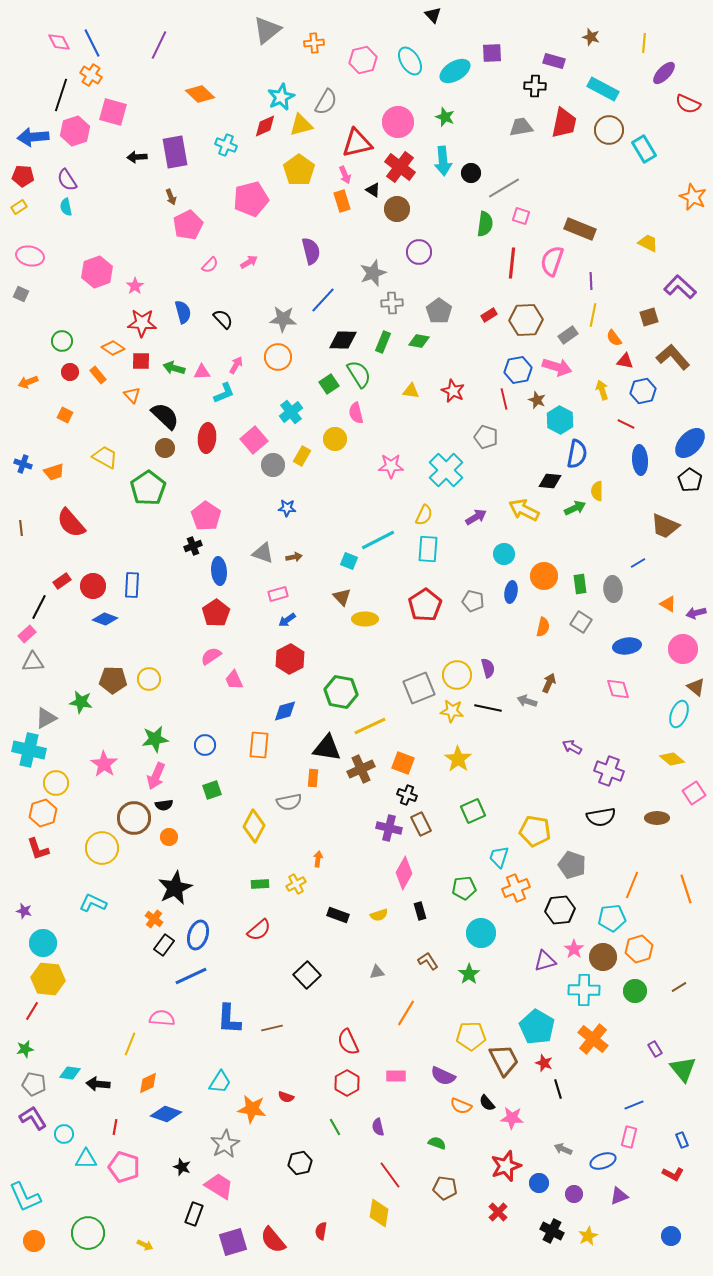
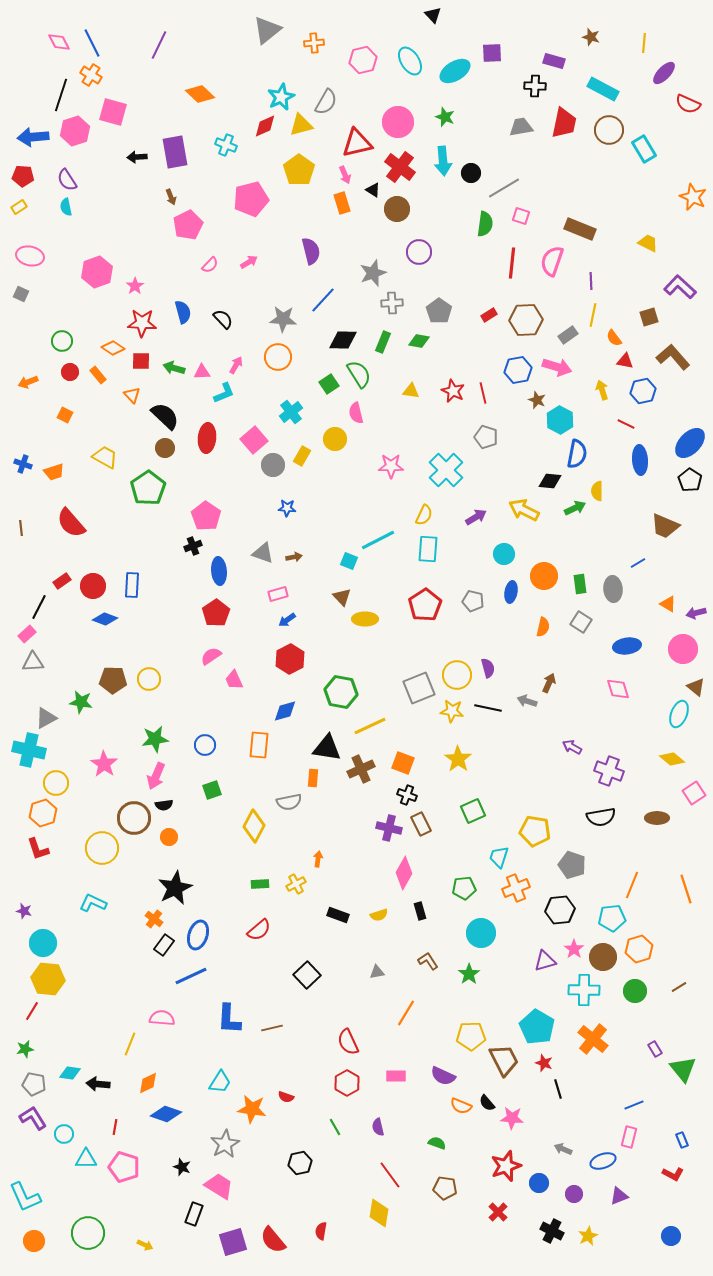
orange rectangle at (342, 201): moved 2 px down
red line at (504, 399): moved 21 px left, 6 px up
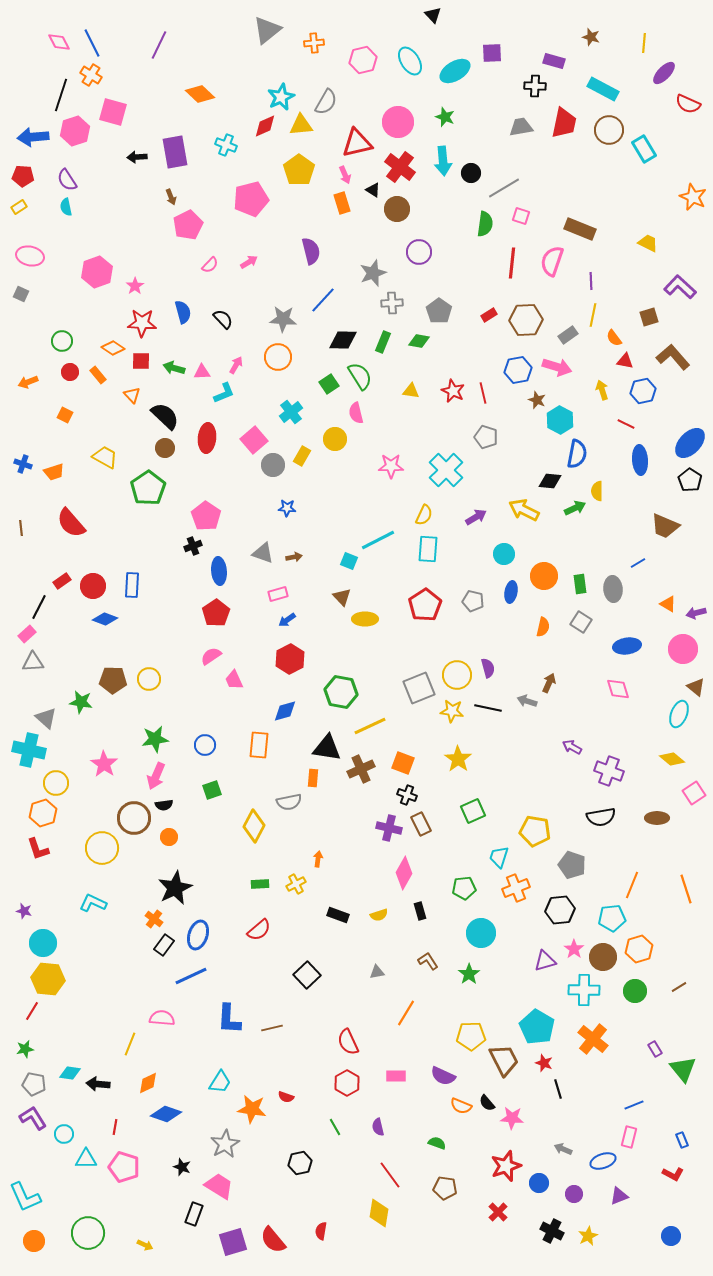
yellow triangle at (301, 125): rotated 10 degrees clockwise
green semicircle at (359, 374): moved 1 px right, 2 px down
gray triangle at (46, 718): rotated 50 degrees counterclockwise
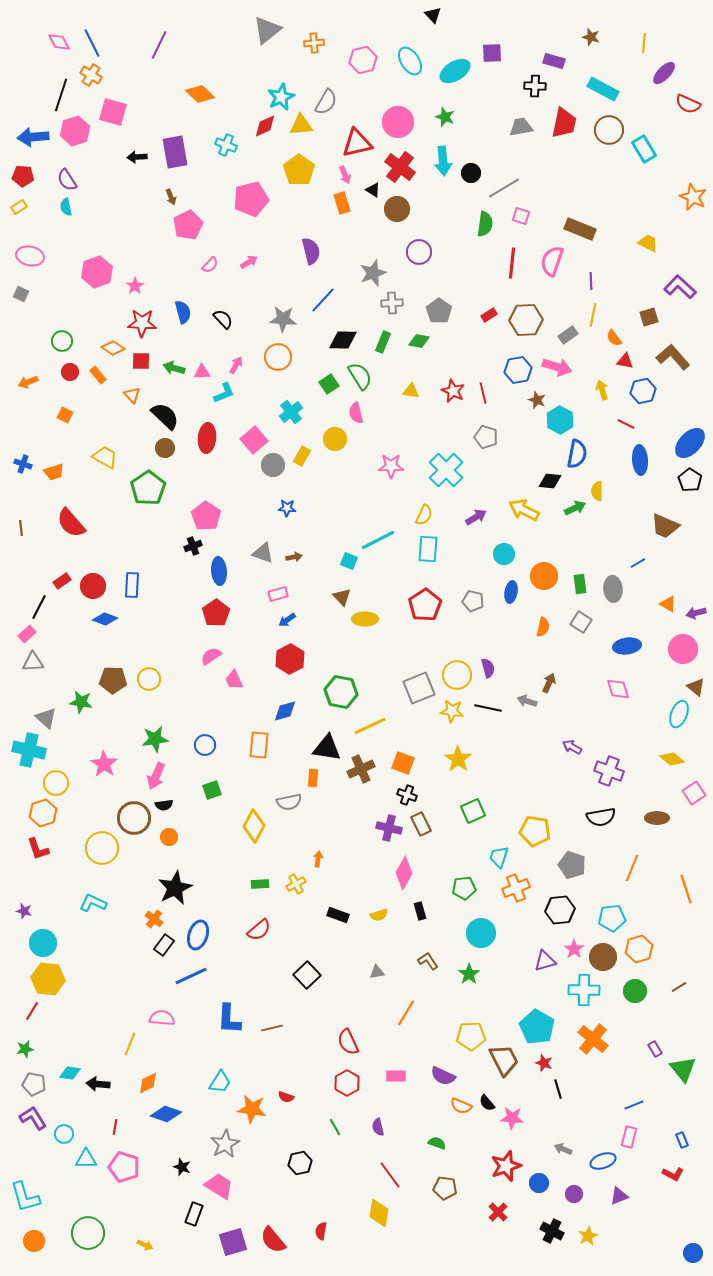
orange line at (632, 885): moved 17 px up
cyan L-shape at (25, 1197): rotated 8 degrees clockwise
blue circle at (671, 1236): moved 22 px right, 17 px down
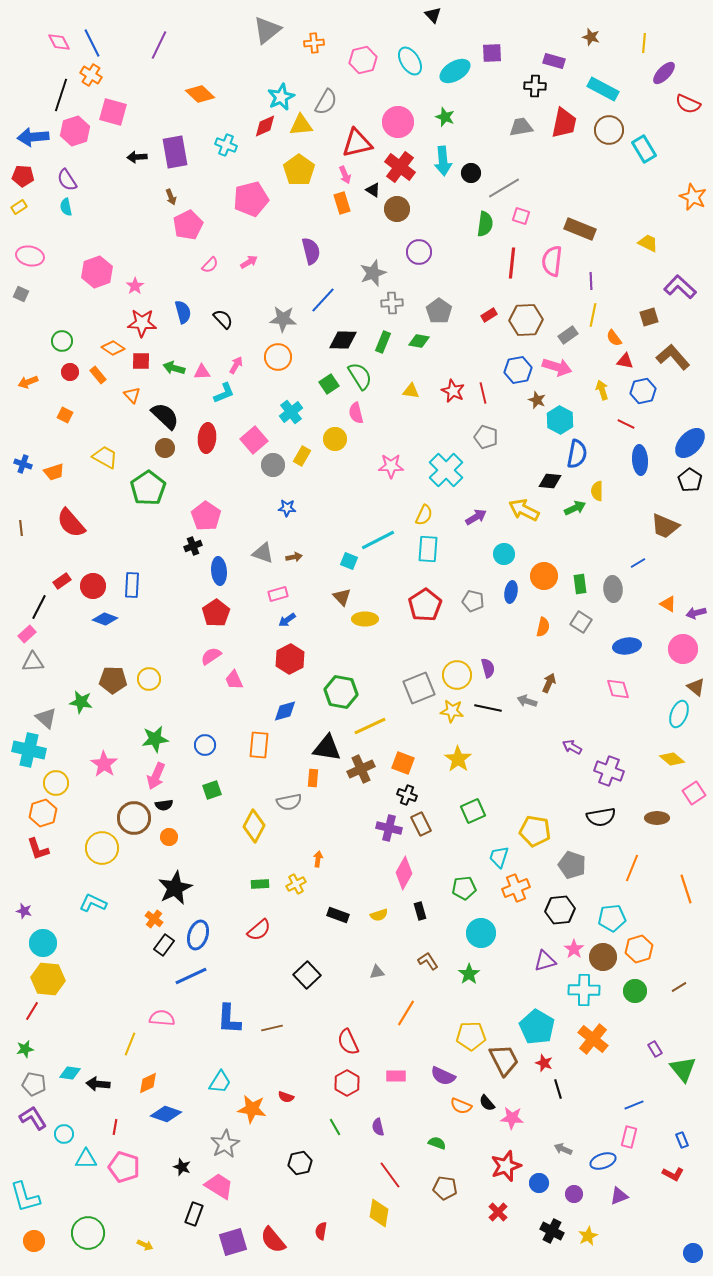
pink semicircle at (552, 261): rotated 12 degrees counterclockwise
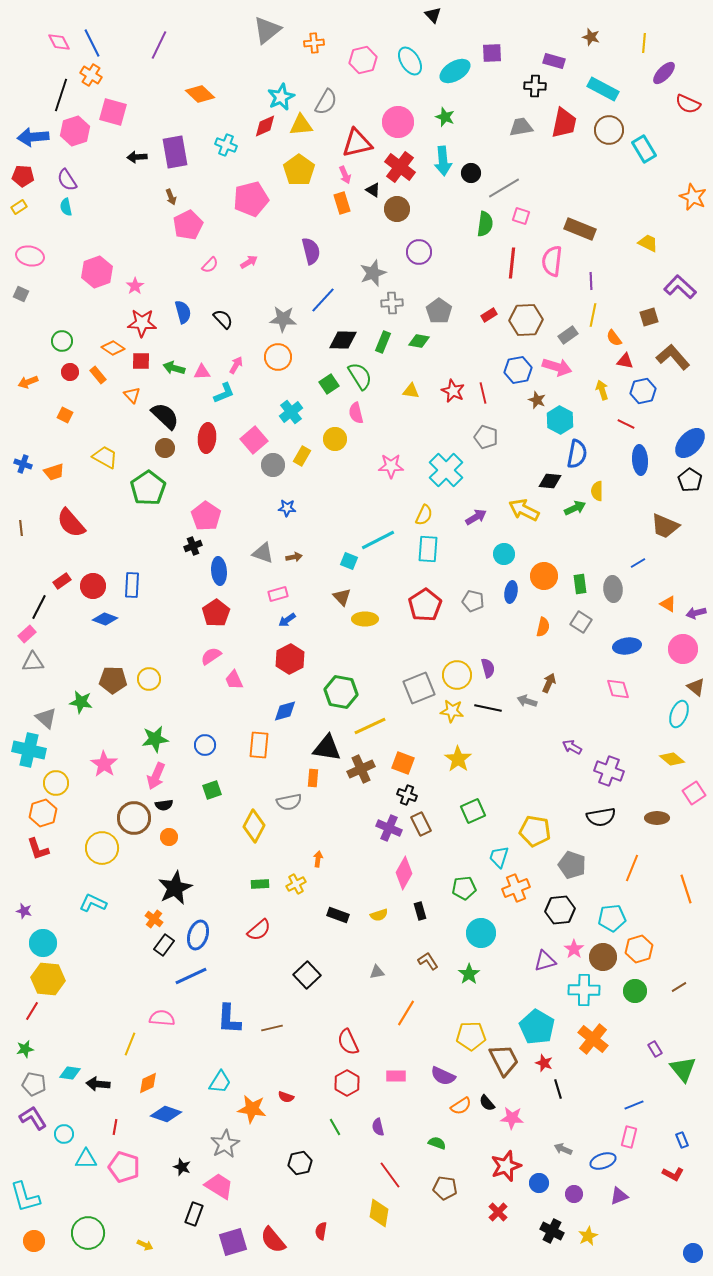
purple cross at (389, 828): rotated 10 degrees clockwise
orange semicircle at (461, 1106): rotated 55 degrees counterclockwise
